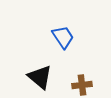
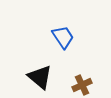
brown cross: rotated 18 degrees counterclockwise
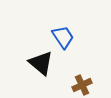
black triangle: moved 1 px right, 14 px up
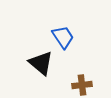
brown cross: rotated 18 degrees clockwise
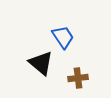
brown cross: moved 4 px left, 7 px up
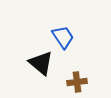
brown cross: moved 1 px left, 4 px down
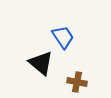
brown cross: rotated 18 degrees clockwise
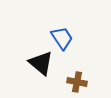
blue trapezoid: moved 1 px left, 1 px down
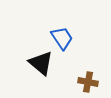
brown cross: moved 11 px right
